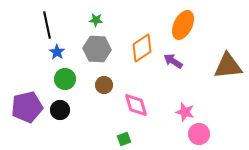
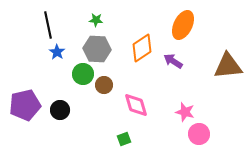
black line: moved 1 px right
green circle: moved 18 px right, 5 px up
purple pentagon: moved 2 px left, 2 px up
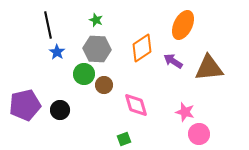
green star: rotated 16 degrees clockwise
brown triangle: moved 19 px left, 2 px down
green circle: moved 1 px right
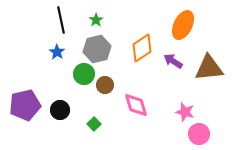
green star: rotated 16 degrees clockwise
black line: moved 13 px right, 5 px up
gray hexagon: rotated 16 degrees counterclockwise
brown circle: moved 1 px right
green square: moved 30 px left, 15 px up; rotated 24 degrees counterclockwise
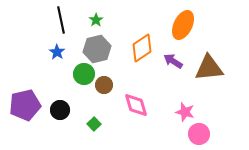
brown circle: moved 1 px left
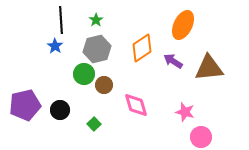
black line: rotated 8 degrees clockwise
blue star: moved 2 px left, 6 px up
pink circle: moved 2 px right, 3 px down
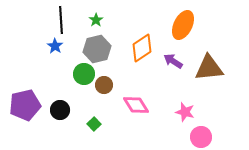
pink diamond: rotated 16 degrees counterclockwise
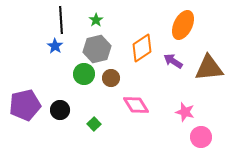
brown circle: moved 7 px right, 7 px up
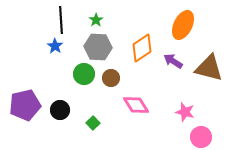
gray hexagon: moved 1 px right, 2 px up; rotated 16 degrees clockwise
brown triangle: rotated 20 degrees clockwise
green square: moved 1 px left, 1 px up
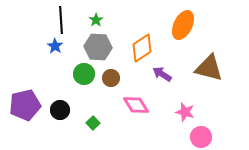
purple arrow: moved 11 px left, 13 px down
